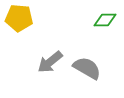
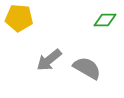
gray arrow: moved 1 px left, 2 px up
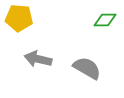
gray arrow: moved 11 px left, 1 px up; rotated 52 degrees clockwise
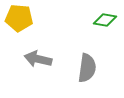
green diamond: rotated 10 degrees clockwise
gray semicircle: rotated 68 degrees clockwise
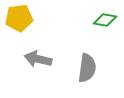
yellow pentagon: rotated 12 degrees counterclockwise
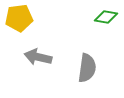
green diamond: moved 1 px right, 3 px up
gray arrow: moved 2 px up
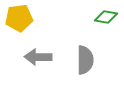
gray arrow: rotated 12 degrees counterclockwise
gray semicircle: moved 2 px left, 8 px up; rotated 8 degrees counterclockwise
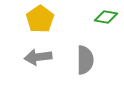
yellow pentagon: moved 21 px right, 1 px down; rotated 28 degrees counterclockwise
gray arrow: rotated 8 degrees counterclockwise
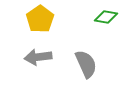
gray semicircle: moved 1 px right, 4 px down; rotated 24 degrees counterclockwise
